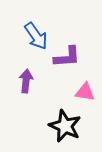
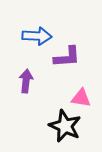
blue arrow: moved 1 px right; rotated 52 degrees counterclockwise
pink triangle: moved 4 px left, 6 px down
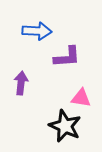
blue arrow: moved 5 px up
purple arrow: moved 5 px left, 2 px down
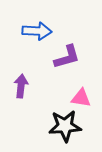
purple L-shape: rotated 12 degrees counterclockwise
purple arrow: moved 3 px down
black star: rotated 28 degrees counterclockwise
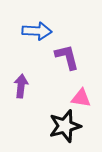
purple L-shape: rotated 88 degrees counterclockwise
black star: rotated 12 degrees counterclockwise
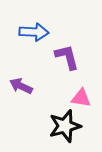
blue arrow: moved 3 px left, 1 px down
purple arrow: rotated 70 degrees counterclockwise
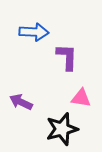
purple L-shape: rotated 16 degrees clockwise
purple arrow: moved 16 px down
black star: moved 3 px left, 3 px down
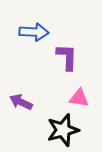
pink triangle: moved 2 px left
black star: moved 1 px right, 1 px down
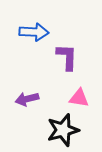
purple arrow: moved 6 px right, 3 px up; rotated 40 degrees counterclockwise
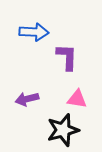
pink triangle: moved 2 px left, 1 px down
